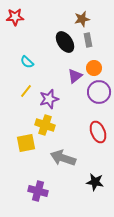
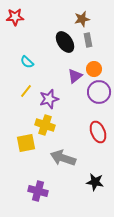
orange circle: moved 1 px down
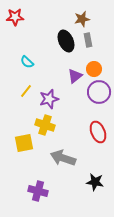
black ellipse: moved 1 px right, 1 px up; rotated 10 degrees clockwise
yellow square: moved 2 px left
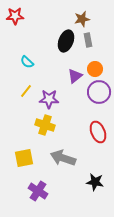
red star: moved 1 px up
black ellipse: rotated 45 degrees clockwise
orange circle: moved 1 px right
purple star: rotated 18 degrees clockwise
yellow square: moved 15 px down
purple cross: rotated 18 degrees clockwise
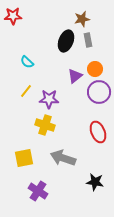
red star: moved 2 px left
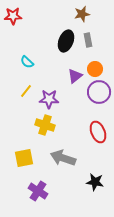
brown star: moved 5 px up
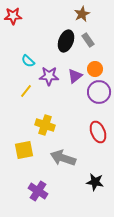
brown star: rotated 14 degrees counterclockwise
gray rectangle: rotated 24 degrees counterclockwise
cyan semicircle: moved 1 px right, 1 px up
purple star: moved 23 px up
yellow square: moved 8 px up
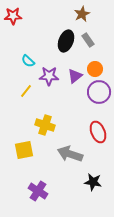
gray arrow: moved 7 px right, 4 px up
black star: moved 2 px left
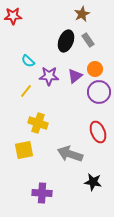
yellow cross: moved 7 px left, 2 px up
purple cross: moved 4 px right, 2 px down; rotated 30 degrees counterclockwise
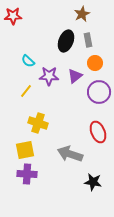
gray rectangle: rotated 24 degrees clockwise
orange circle: moved 6 px up
yellow square: moved 1 px right
purple cross: moved 15 px left, 19 px up
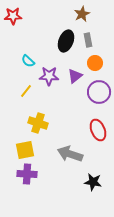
red ellipse: moved 2 px up
